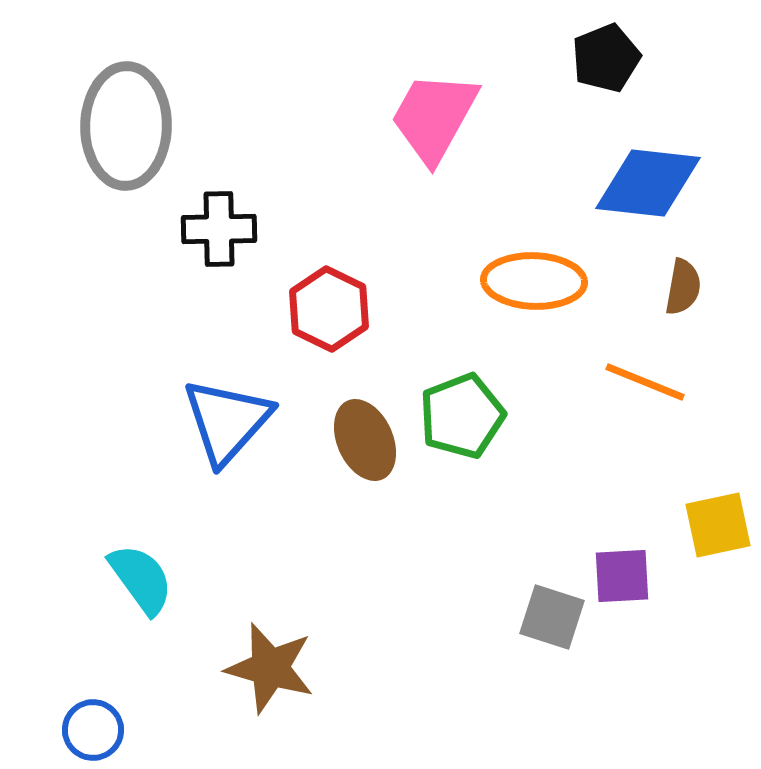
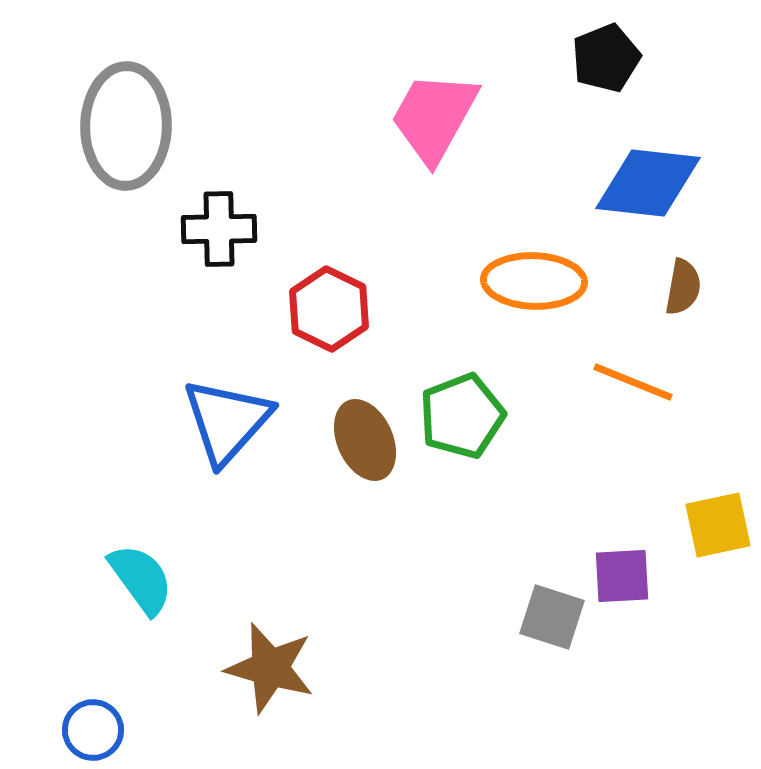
orange line: moved 12 px left
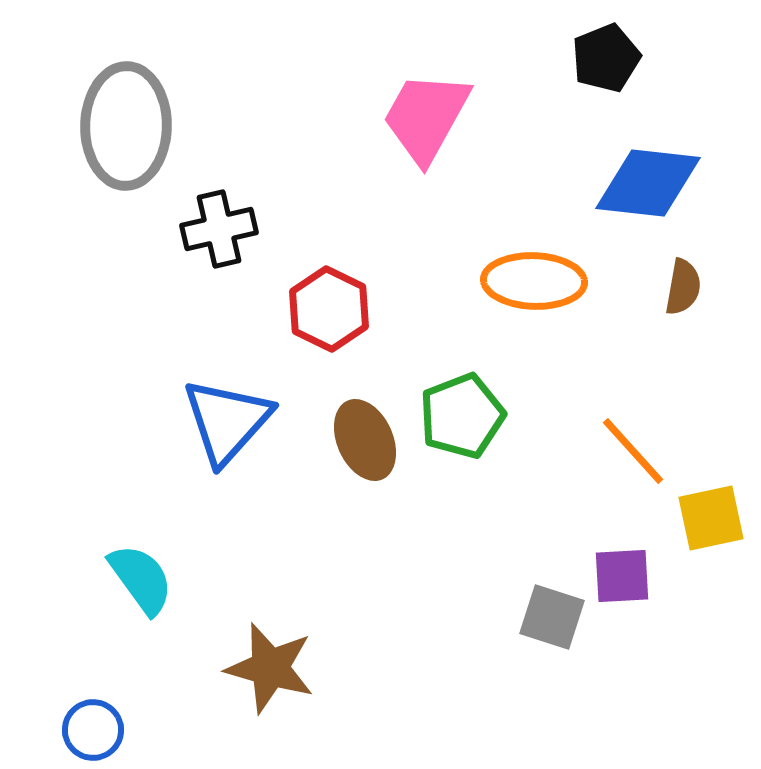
pink trapezoid: moved 8 px left
black cross: rotated 12 degrees counterclockwise
orange line: moved 69 px down; rotated 26 degrees clockwise
yellow square: moved 7 px left, 7 px up
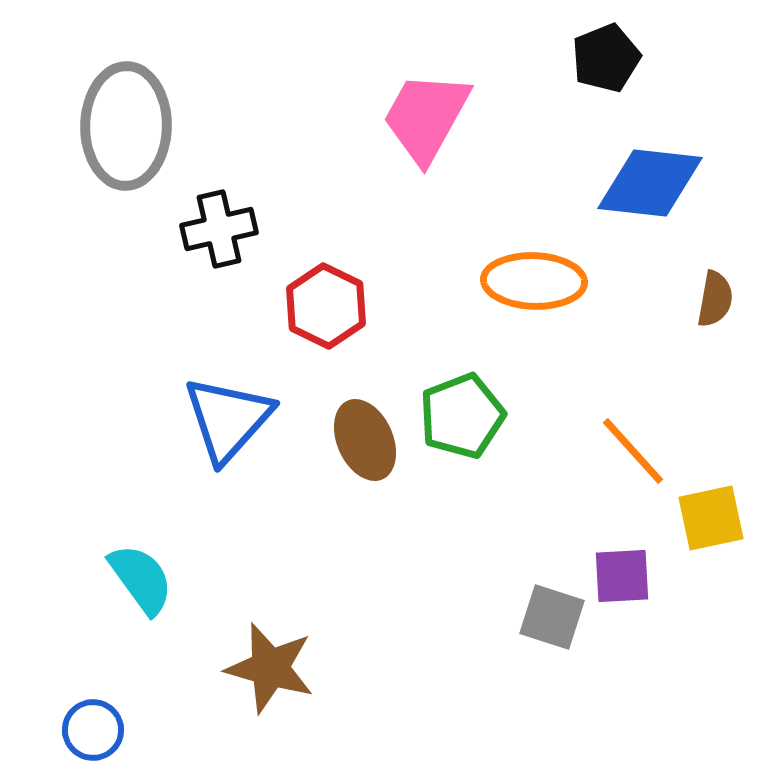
blue diamond: moved 2 px right
brown semicircle: moved 32 px right, 12 px down
red hexagon: moved 3 px left, 3 px up
blue triangle: moved 1 px right, 2 px up
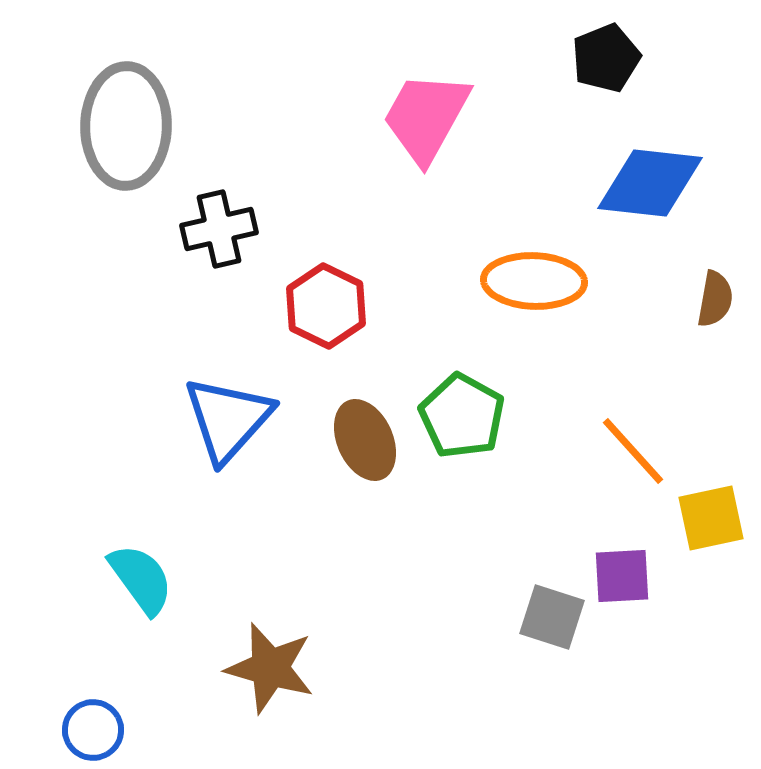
green pentagon: rotated 22 degrees counterclockwise
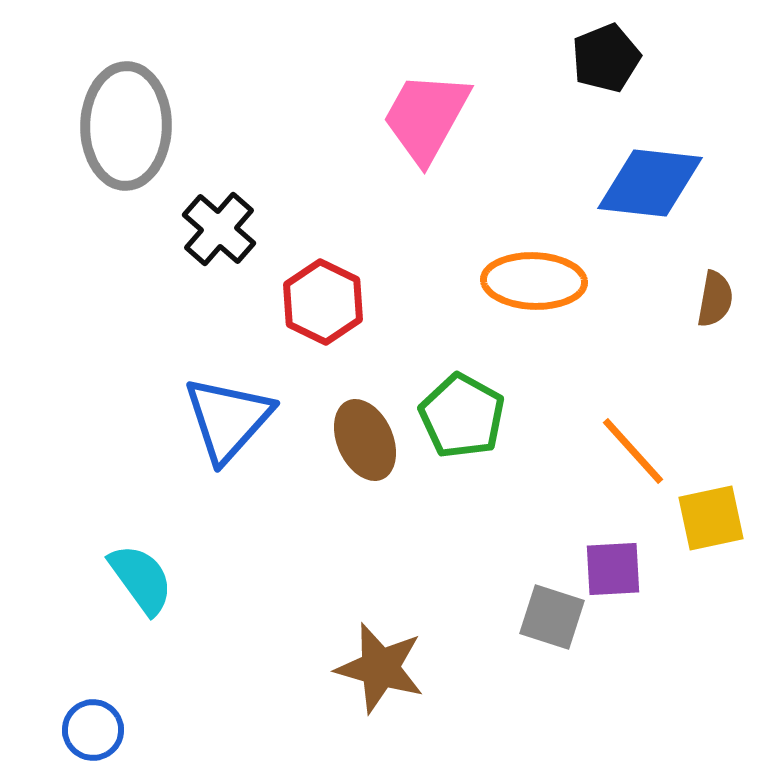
black cross: rotated 36 degrees counterclockwise
red hexagon: moved 3 px left, 4 px up
purple square: moved 9 px left, 7 px up
brown star: moved 110 px right
